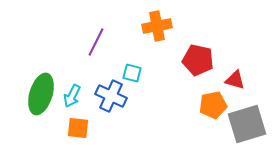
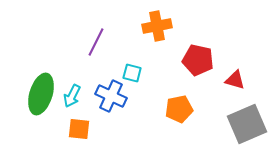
orange pentagon: moved 34 px left, 4 px down
gray square: rotated 6 degrees counterclockwise
orange square: moved 1 px right, 1 px down
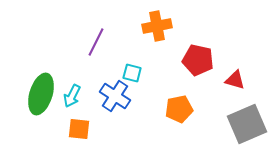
blue cross: moved 4 px right; rotated 8 degrees clockwise
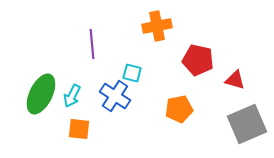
purple line: moved 4 px left, 2 px down; rotated 32 degrees counterclockwise
green ellipse: rotated 9 degrees clockwise
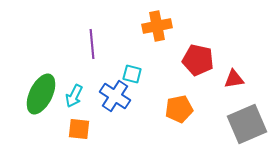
cyan square: moved 1 px down
red triangle: moved 1 px left, 1 px up; rotated 25 degrees counterclockwise
cyan arrow: moved 2 px right
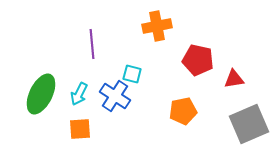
cyan arrow: moved 5 px right, 2 px up
orange pentagon: moved 4 px right, 2 px down
gray square: moved 2 px right
orange square: moved 1 px right; rotated 10 degrees counterclockwise
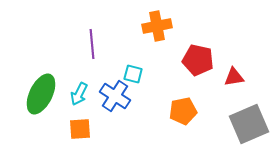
cyan square: moved 1 px right
red triangle: moved 2 px up
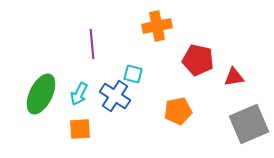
orange pentagon: moved 5 px left
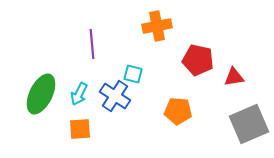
orange pentagon: rotated 16 degrees clockwise
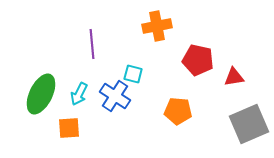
orange square: moved 11 px left, 1 px up
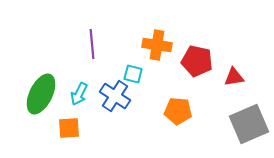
orange cross: moved 19 px down; rotated 20 degrees clockwise
red pentagon: moved 1 px left, 1 px down
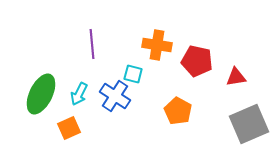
red triangle: moved 2 px right
orange pentagon: rotated 24 degrees clockwise
orange square: rotated 20 degrees counterclockwise
